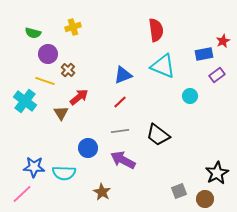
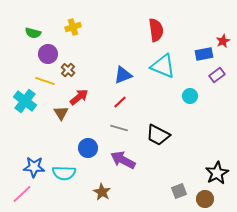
gray line: moved 1 px left, 3 px up; rotated 24 degrees clockwise
black trapezoid: rotated 10 degrees counterclockwise
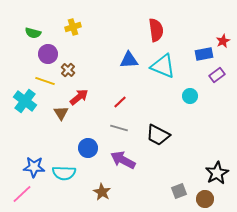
blue triangle: moved 6 px right, 15 px up; rotated 18 degrees clockwise
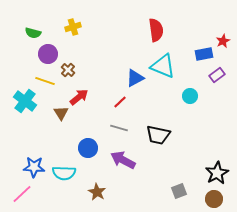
blue triangle: moved 6 px right, 18 px down; rotated 24 degrees counterclockwise
black trapezoid: rotated 15 degrees counterclockwise
brown star: moved 5 px left
brown circle: moved 9 px right
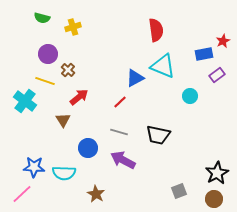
green semicircle: moved 9 px right, 15 px up
brown triangle: moved 2 px right, 7 px down
gray line: moved 4 px down
brown star: moved 1 px left, 2 px down
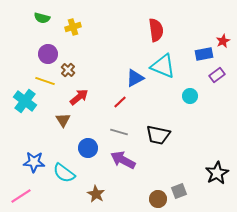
blue star: moved 5 px up
cyan semicircle: rotated 35 degrees clockwise
pink line: moved 1 px left, 2 px down; rotated 10 degrees clockwise
brown circle: moved 56 px left
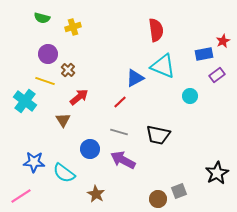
blue circle: moved 2 px right, 1 px down
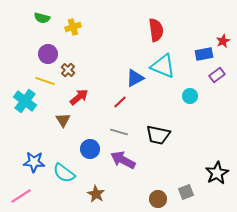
gray square: moved 7 px right, 1 px down
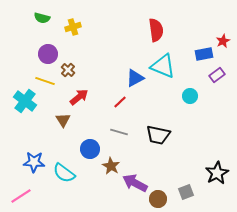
purple arrow: moved 12 px right, 23 px down
brown star: moved 15 px right, 28 px up
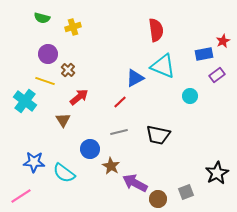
gray line: rotated 30 degrees counterclockwise
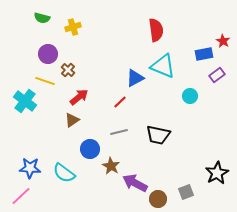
red star: rotated 16 degrees counterclockwise
brown triangle: moved 9 px right; rotated 28 degrees clockwise
blue star: moved 4 px left, 6 px down
pink line: rotated 10 degrees counterclockwise
